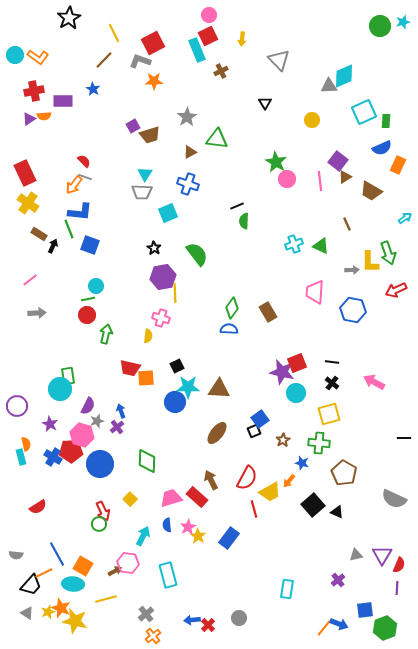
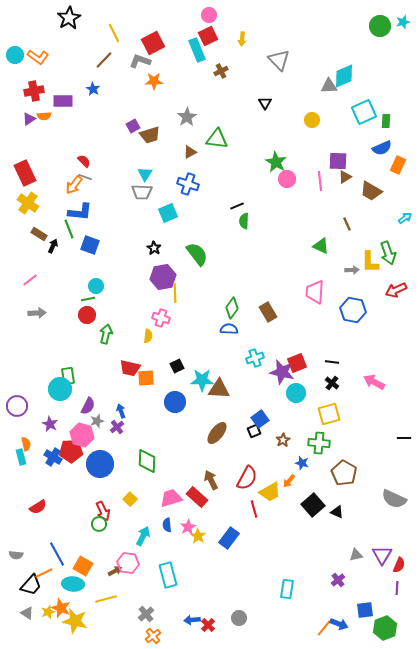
purple square at (338, 161): rotated 36 degrees counterclockwise
cyan cross at (294, 244): moved 39 px left, 114 px down
cyan star at (188, 387): moved 14 px right, 7 px up
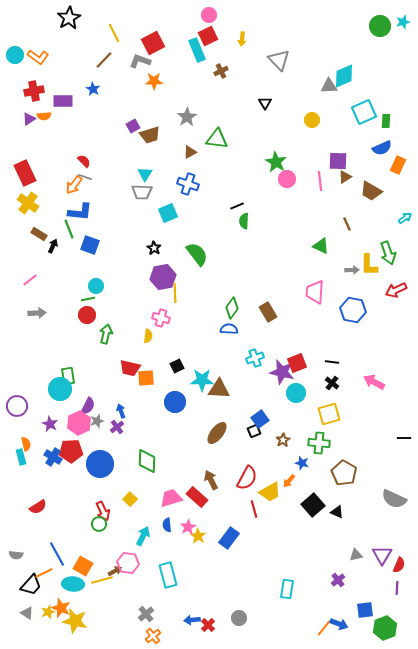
yellow L-shape at (370, 262): moved 1 px left, 3 px down
pink hexagon at (82, 435): moved 3 px left, 12 px up; rotated 20 degrees clockwise
yellow line at (106, 599): moved 4 px left, 19 px up
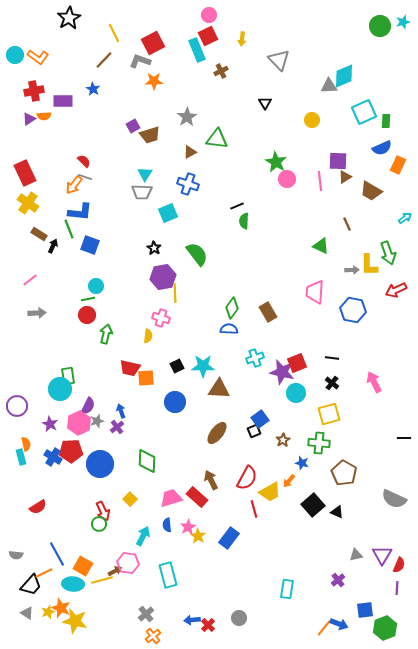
black line at (332, 362): moved 4 px up
cyan star at (202, 380): moved 1 px right, 14 px up
pink arrow at (374, 382): rotated 35 degrees clockwise
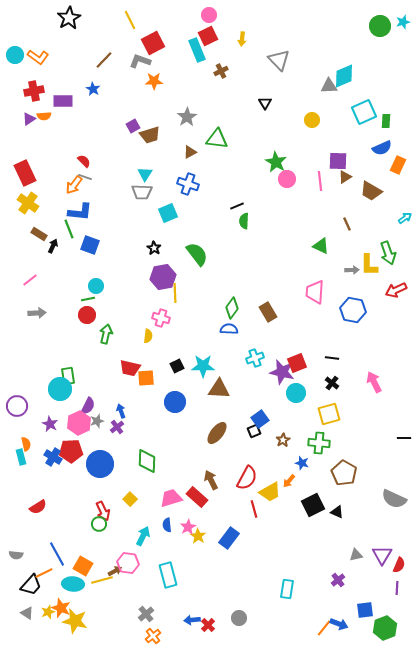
yellow line at (114, 33): moved 16 px right, 13 px up
black square at (313, 505): rotated 15 degrees clockwise
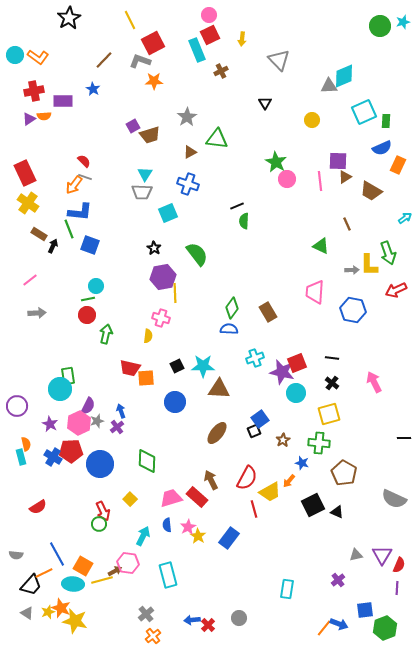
red square at (208, 36): moved 2 px right, 1 px up
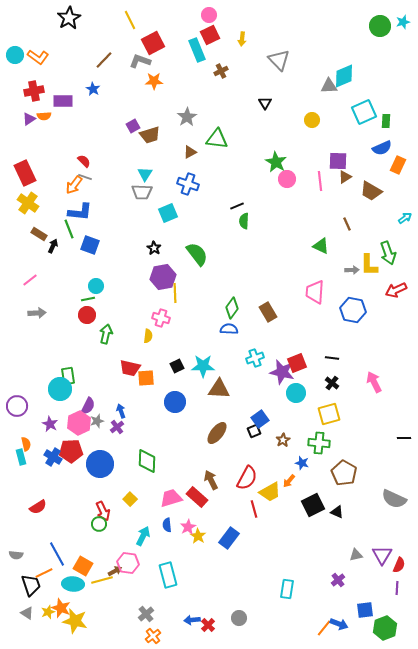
black trapezoid at (31, 585): rotated 60 degrees counterclockwise
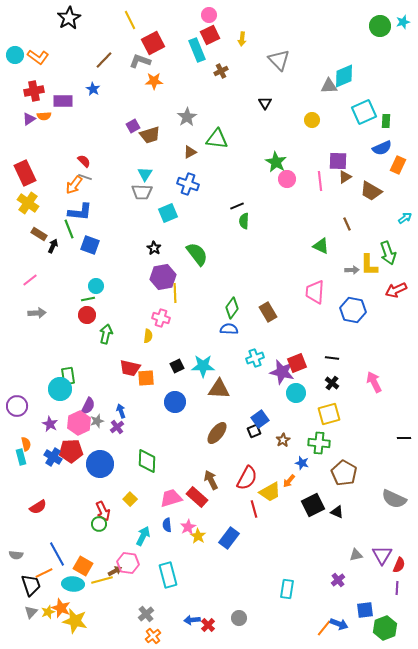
gray triangle at (27, 613): moved 4 px right, 1 px up; rotated 40 degrees clockwise
